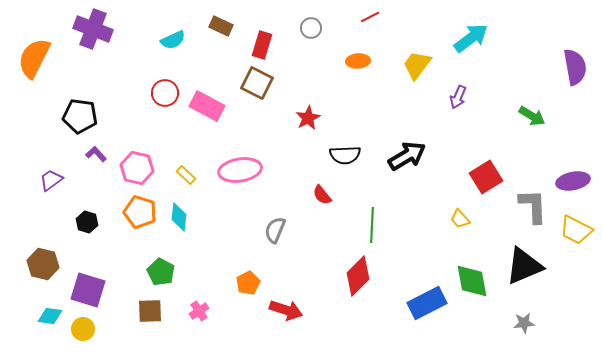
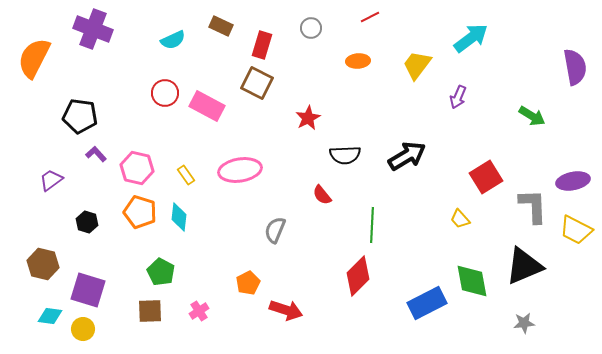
yellow rectangle at (186, 175): rotated 12 degrees clockwise
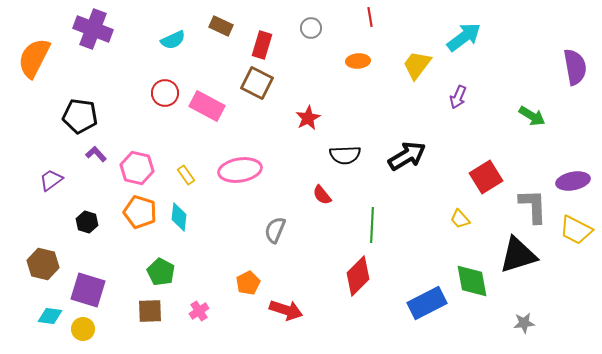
red line at (370, 17): rotated 72 degrees counterclockwise
cyan arrow at (471, 38): moved 7 px left, 1 px up
black triangle at (524, 266): moved 6 px left, 11 px up; rotated 6 degrees clockwise
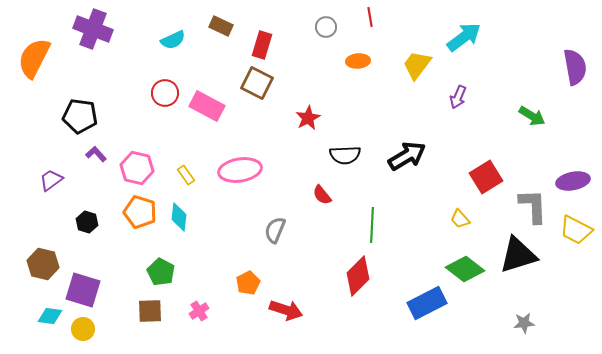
gray circle at (311, 28): moved 15 px right, 1 px up
green diamond at (472, 281): moved 7 px left, 12 px up; rotated 42 degrees counterclockwise
purple square at (88, 290): moved 5 px left
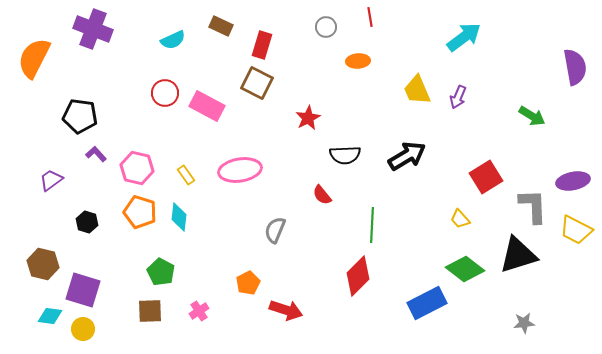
yellow trapezoid at (417, 65): moved 25 px down; rotated 60 degrees counterclockwise
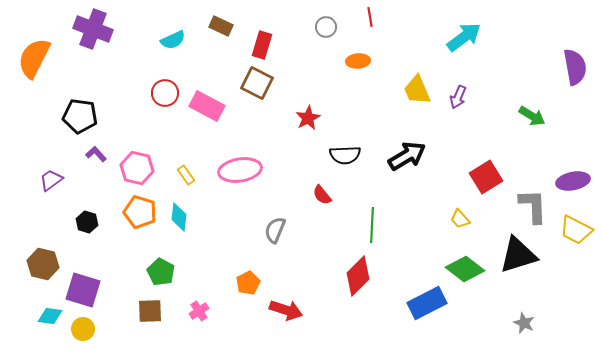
gray star at (524, 323): rotated 30 degrees clockwise
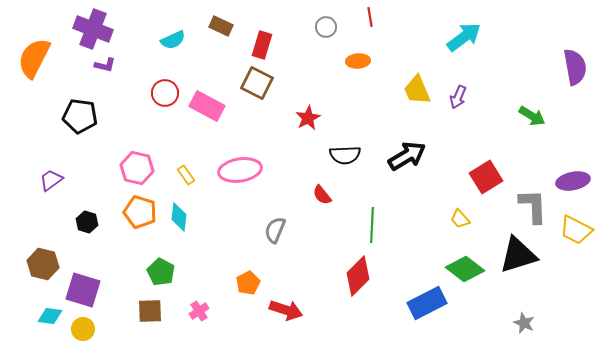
purple L-shape at (96, 154): moved 9 px right, 89 px up; rotated 145 degrees clockwise
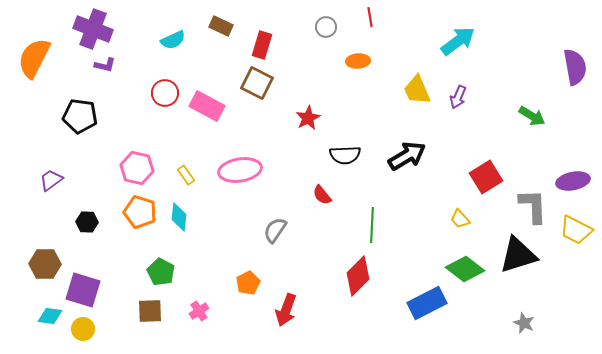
cyan arrow at (464, 37): moved 6 px left, 4 px down
black hexagon at (87, 222): rotated 15 degrees counterclockwise
gray semicircle at (275, 230): rotated 12 degrees clockwise
brown hexagon at (43, 264): moved 2 px right; rotated 12 degrees counterclockwise
red arrow at (286, 310): rotated 92 degrees clockwise
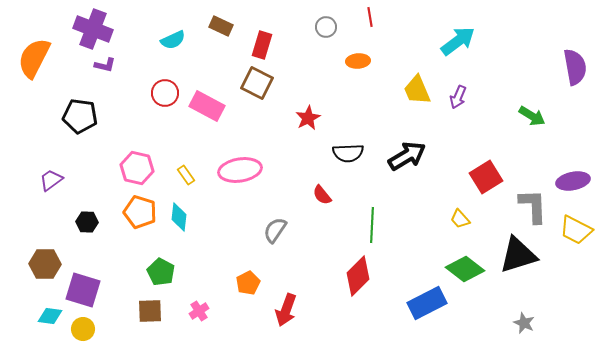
black semicircle at (345, 155): moved 3 px right, 2 px up
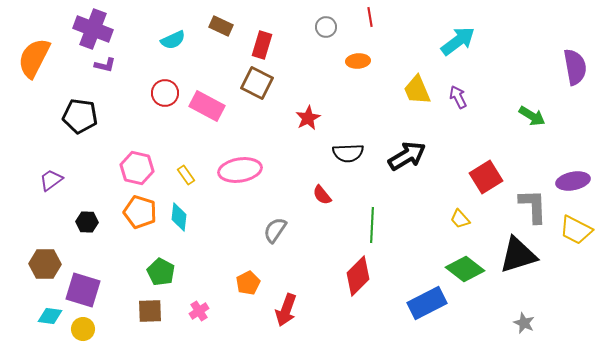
purple arrow at (458, 97): rotated 130 degrees clockwise
